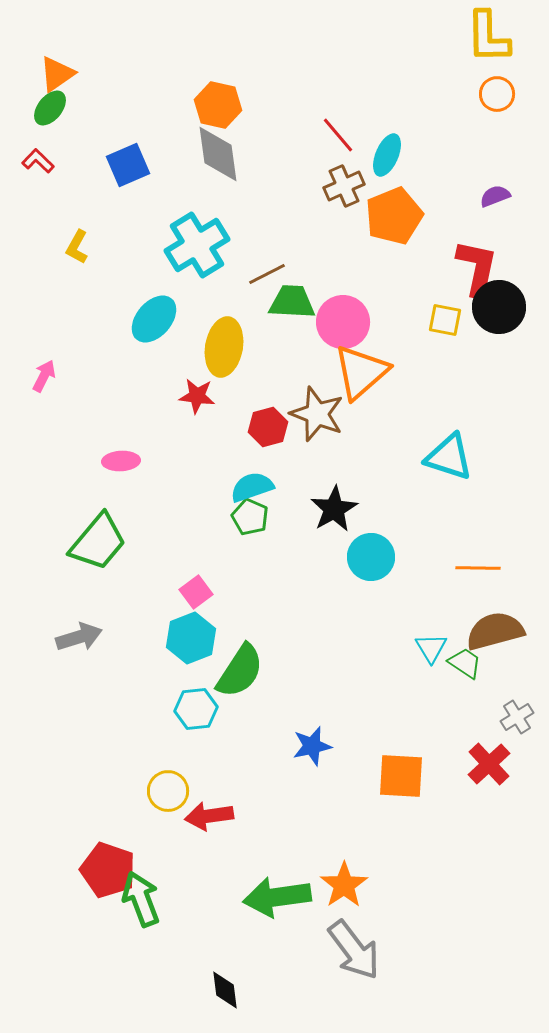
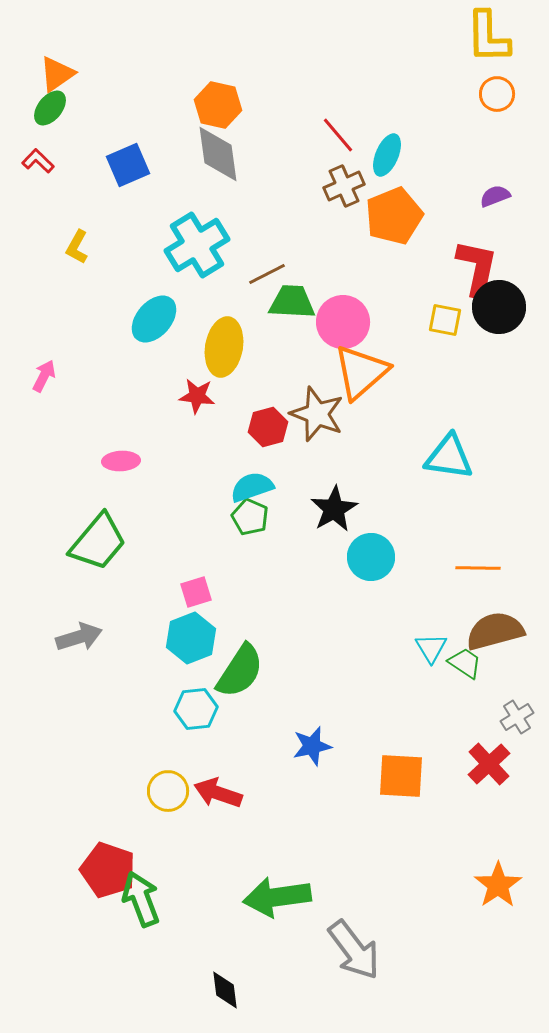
cyan triangle at (449, 457): rotated 10 degrees counterclockwise
pink square at (196, 592): rotated 20 degrees clockwise
red arrow at (209, 816): moved 9 px right, 23 px up; rotated 27 degrees clockwise
orange star at (344, 885): moved 154 px right
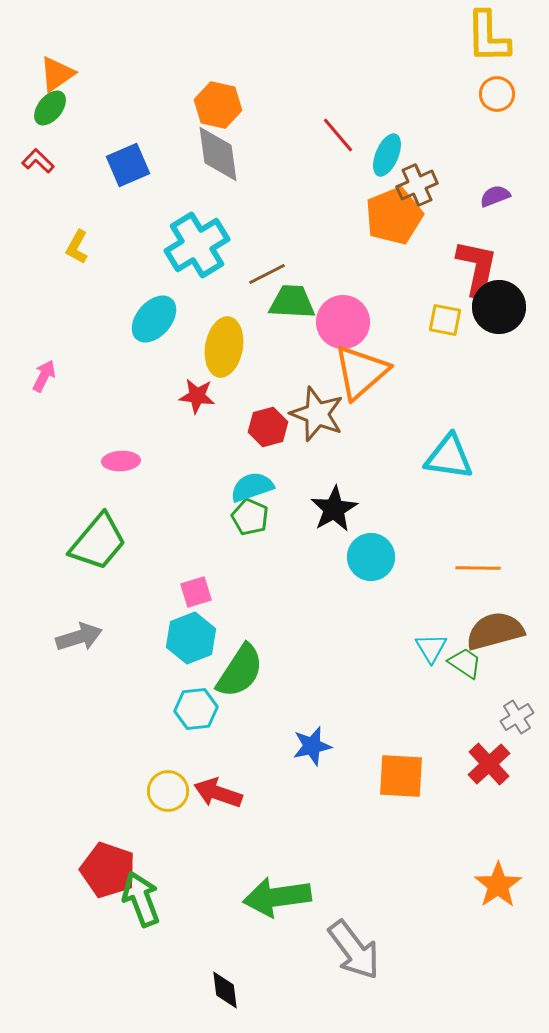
brown cross at (344, 186): moved 73 px right, 1 px up
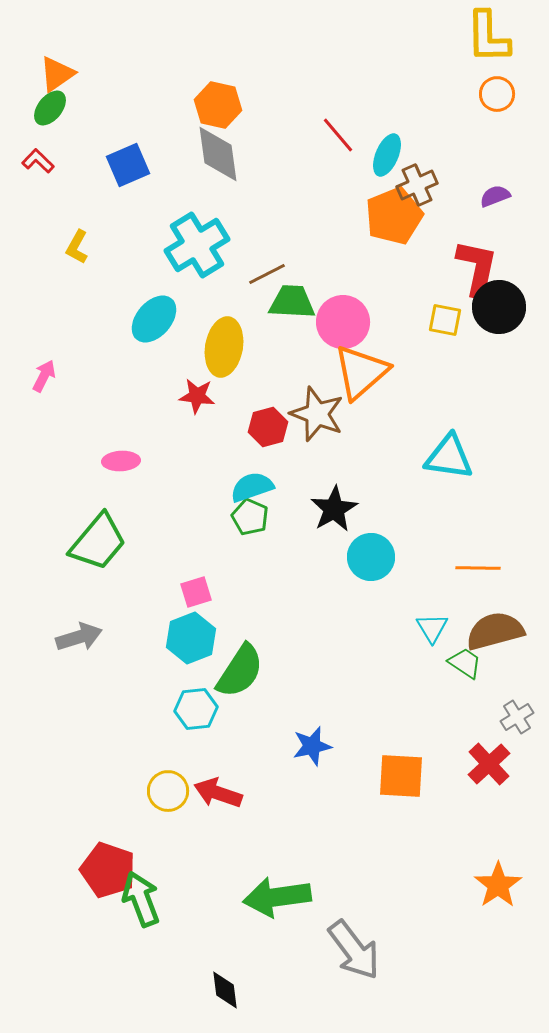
cyan triangle at (431, 648): moved 1 px right, 20 px up
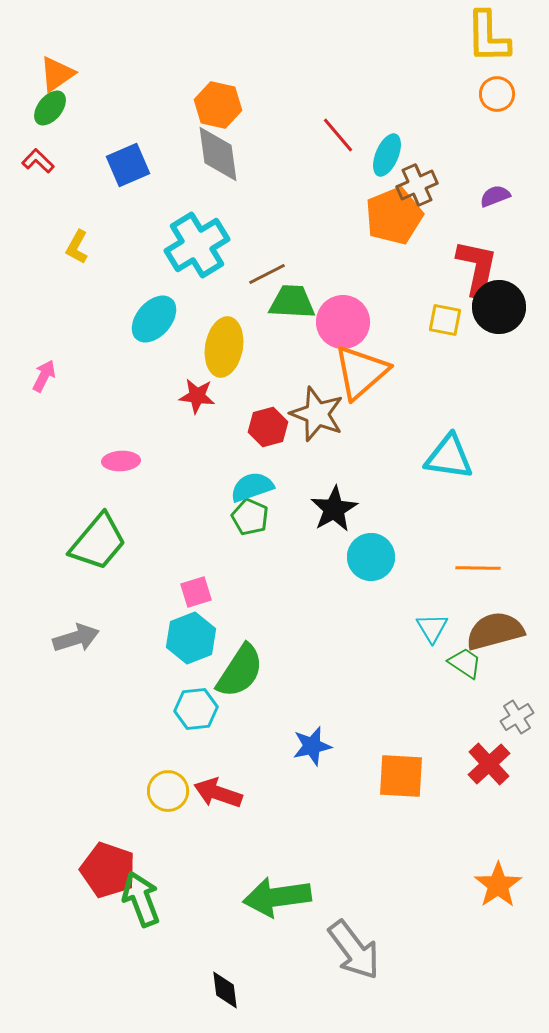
gray arrow at (79, 637): moved 3 px left, 1 px down
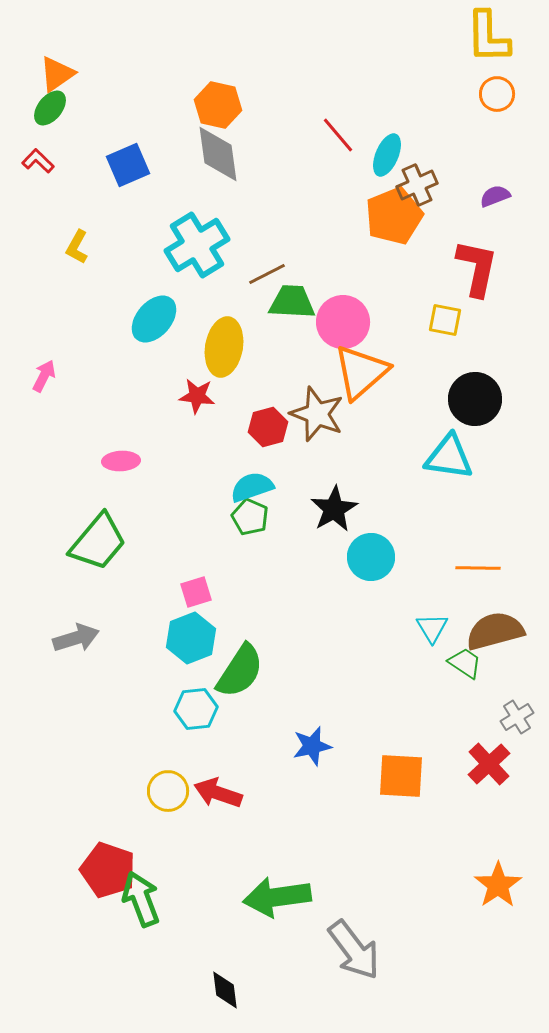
black circle at (499, 307): moved 24 px left, 92 px down
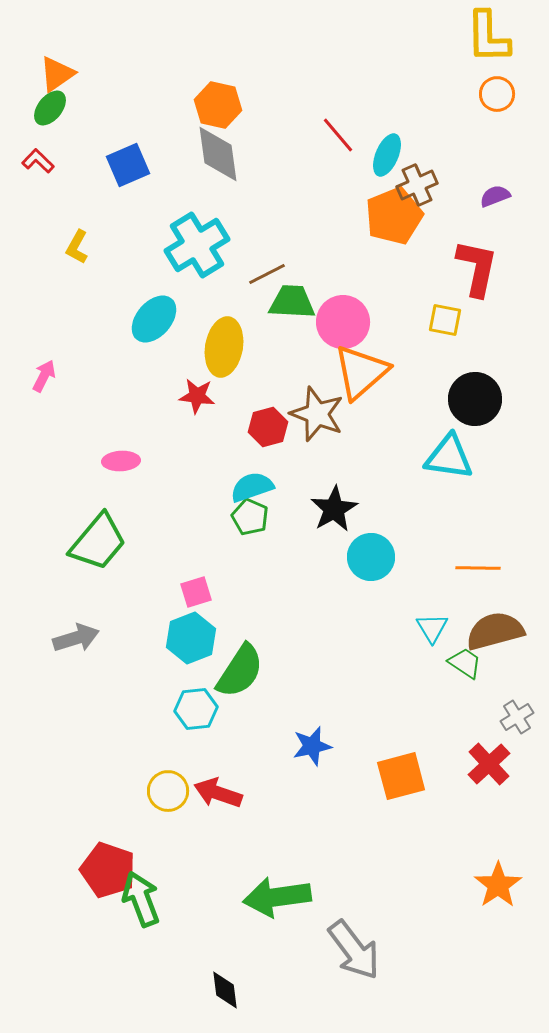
orange square at (401, 776): rotated 18 degrees counterclockwise
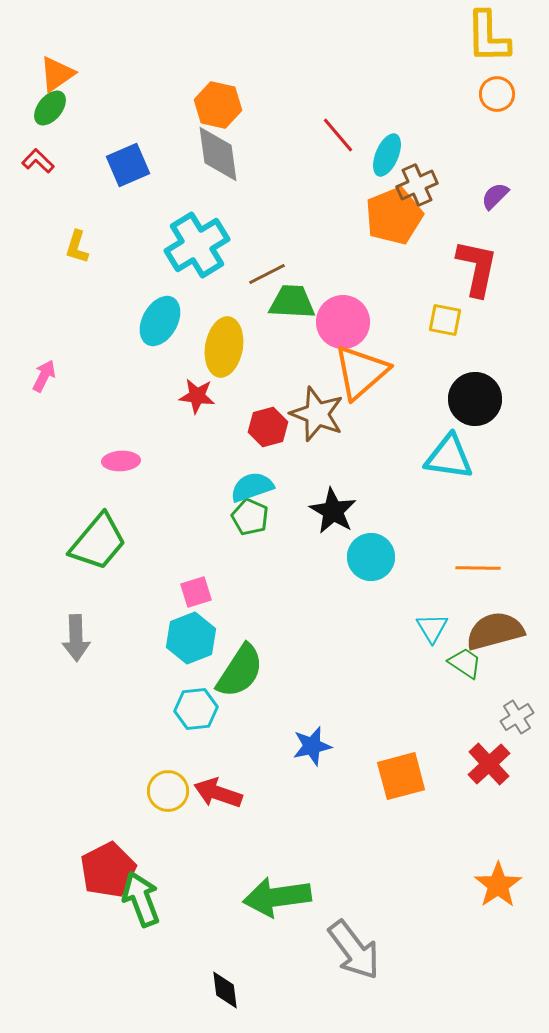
purple semicircle at (495, 196): rotated 24 degrees counterclockwise
yellow L-shape at (77, 247): rotated 12 degrees counterclockwise
cyan ellipse at (154, 319): moved 6 px right, 2 px down; rotated 12 degrees counterclockwise
black star at (334, 509): moved 1 px left, 2 px down; rotated 12 degrees counterclockwise
gray arrow at (76, 638): rotated 105 degrees clockwise
red pentagon at (108, 870): rotated 26 degrees clockwise
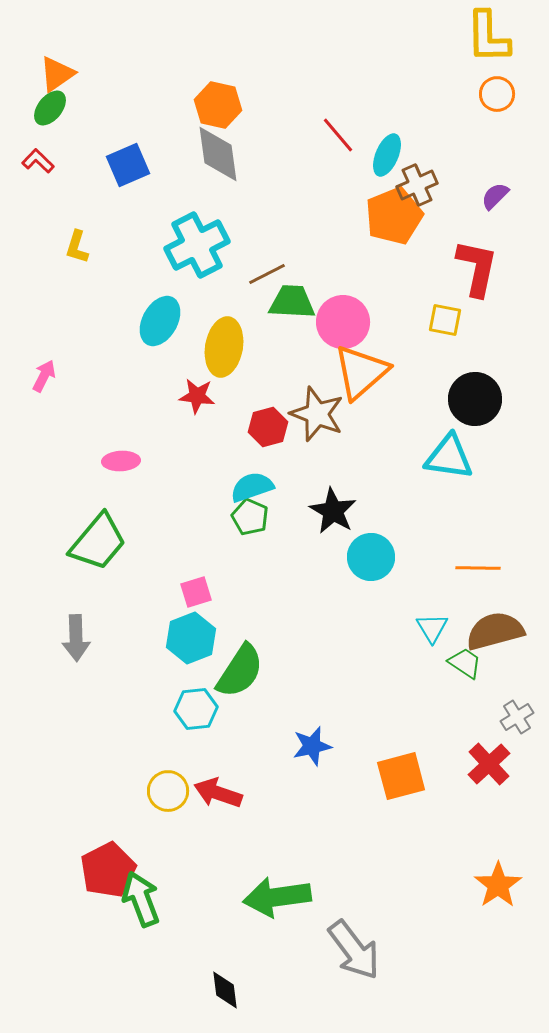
cyan cross at (197, 245): rotated 4 degrees clockwise
